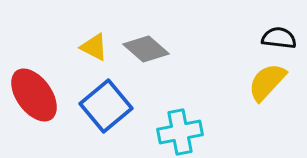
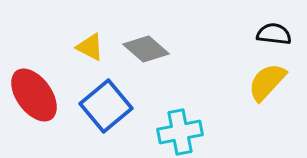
black semicircle: moved 5 px left, 4 px up
yellow triangle: moved 4 px left
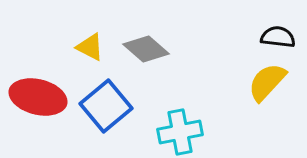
black semicircle: moved 4 px right, 3 px down
red ellipse: moved 4 px right, 2 px down; rotated 40 degrees counterclockwise
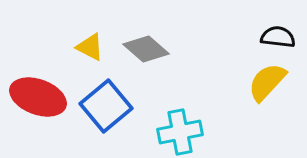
red ellipse: rotated 6 degrees clockwise
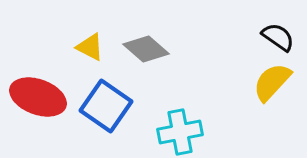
black semicircle: rotated 28 degrees clockwise
yellow semicircle: moved 5 px right
blue square: rotated 15 degrees counterclockwise
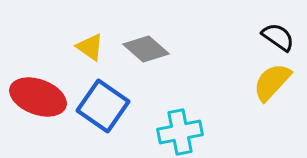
yellow triangle: rotated 8 degrees clockwise
blue square: moved 3 px left
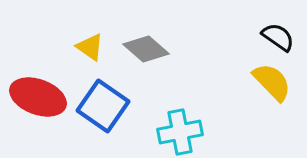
yellow semicircle: rotated 93 degrees clockwise
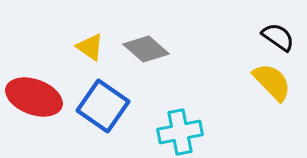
red ellipse: moved 4 px left
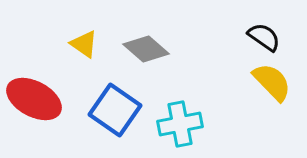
black semicircle: moved 14 px left
yellow triangle: moved 6 px left, 3 px up
red ellipse: moved 2 px down; rotated 8 degrees clockwise
blue square: moved 12 px right, 4 px down
cyan cross: moved 8 px up
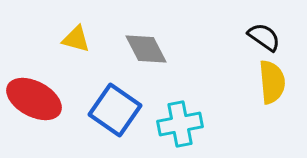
yellow triangle: moved 8 px left, 5 px up; rotated 20 degrees counterclockwise
gray diamond: rotated 21 degrees clockwise
yellow semicircle: rotated 39 degrees clockwise
